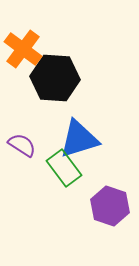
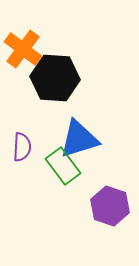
purple semicircle: moved 2 px down; rotated 60 degrees clockwise
green rectangle: moved 1 px left, 2 px up
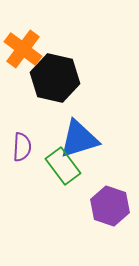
black hexagon: rotated 9 degrees clockwise
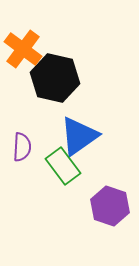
blue triangle: moved 3 px up; rotated 18 degrees counterclockwise
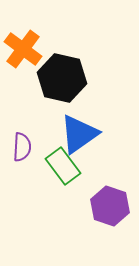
black hexagon: moved 7 px right
blue triangle: moved 2 px up
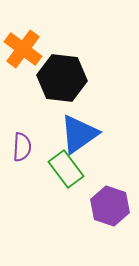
black hexagon: rotated 6 degrees counterclockwise
green rectangle: moved 3 px right, 3 px down
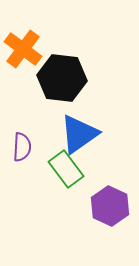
purple hexagon: rotated 6 degrees clockwise
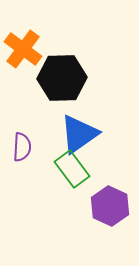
black hexagon: rotated 9 degrees counterclockwise
green rectangle: moved 6 px right
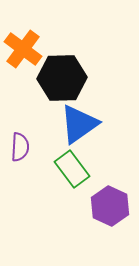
blue triangle: moved 10 px up
purple semicircle: moved 2 px left
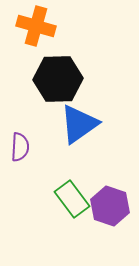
orange cross: moved 13 px right, 23 px up; rotated 21 degrees counterclockwise
black hexagon: moved 4 px left, 1 px down
green rectangle: moved 30 px down
purple hexagon: rotated 6 degrees counterclockwise
